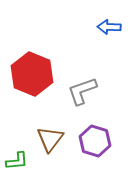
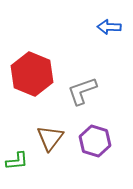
brown triangle: moved 1 px up
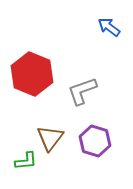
blue arrow: rotated 35 degrees clockwise
green L-shape: moved 9 px right
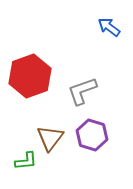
red hexagon: moved 2 px left, 2 px down; rotated 18 degrees clockwise
purple hexagon: moved 3 px left, 6 px up
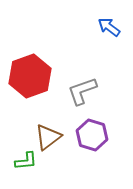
brown triangle: moved 2 px left, 1 px up; rotated 16 degrees clockwise
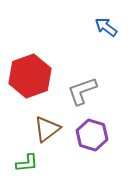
blue arrow: moved 3 px left
brown triangle: moved 1 px left, 8 px up
green L-shape: moved 1 px right, 2 px down
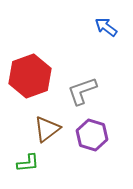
green L-shape: moved 1 px right
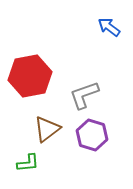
blue arrow: moved 3 px right
red hexagon: rotated 9 degrees clockwise
gray L-shape: moved 2 px right, 4 px down
